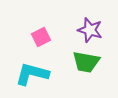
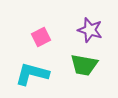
green trapezoid: moved 2 px left, 3 px down
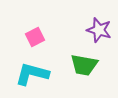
purple star: moved 9 px right
pink square: moved 6 px left
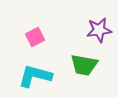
purple star: rotated 25 degrees counterclockwise
cyan L-shape: moved 3 px right, 2 px down
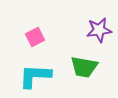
green trapezoid: moved 2 px down
cyan L-shape: rotated 12 degrees counterclockwise
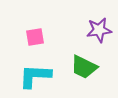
pink square: rotated 18 degrees clockwise
green trapezoid: rotated 16 degrees clockwise
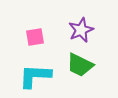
purple star: moved 18 px left; rotated 15 degrees counterclockwise
green trapezoid: moved 4 px left, 2 px up
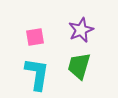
green trapezoid: moved 1 px left, 1 px down; rotated 80 degrees clockwise
cyan L-shape: moved 2 px right, 2 px up; rotated 96 degrees clockwise
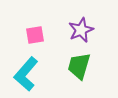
pink square: moved 2 px up
cyan L-shape: moved 11 px left; rotated 148 degrees counterclockwise
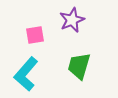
purple star: moved 9 px left, 10 px up
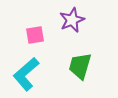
green trapezoid: moved 1 px right
cyan L-shape: rotated 8 degrees clockwise
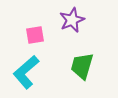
green trapezoid: moved 2 px right
cyan L-shape: moved 2 px up
